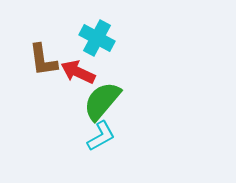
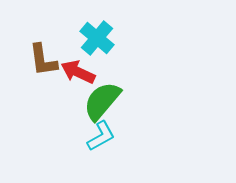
cyan cross: rotated 12 degrees clockwise
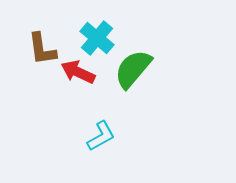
brown L-shape: moved 1 px left, 11 px up
green semicircle: moved 31 px right, 32 px up
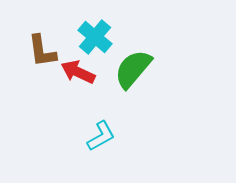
cyan cross: moved 2 px left, 1 px up
brown L-shape: moved 2 px down
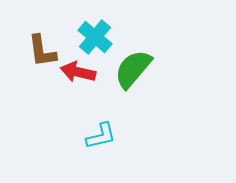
red arrow: rotated 12 degrees counterclockwise
cyan L-shape: rotated 16 degrees clockwise
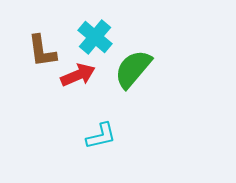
red arrow: moved 3 px down; rotated 144 degrees clockwise
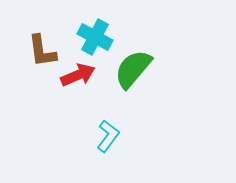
cyan cross: rotated 12 degrees counterclockwise
cyan L-shape: moved 7 px right; rotated 40 degrees counterclockwise
